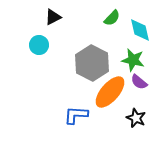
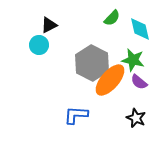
black triangle: moved 4 px left, 8 px down
cyan diamond: moved 1 px up
orange ellipse: moved 12 px up
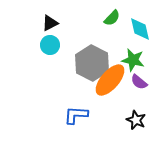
black triangle: moved 1 px right, 2 px up
cyan circle: moved 11 px right
black star: moved 2 px down
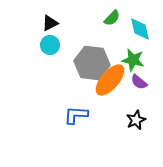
gray hexagon: rotated 20 degrees counterclockwise
black star: rotated 24 degrees clockwise
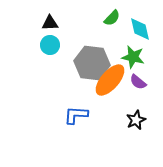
black triangle: rotated 24 degrees clockwise
green star: moved 3 px up
purple semicircle: moved 1 px left
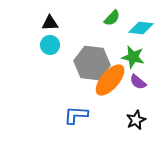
cyan diamond: moved 1 px right, 1 px up; rotated 70 degrees counterclockwise
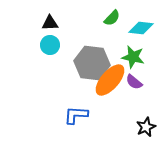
purple semicircle: moved 4 px left
black star: moved 10 px right, 7 px down
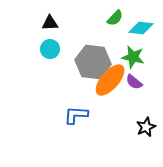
green semicircle: moved 3 px right
cyan circle: moved 4 px down
gray hexagon: moved 1 px right, 1 px up
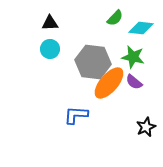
orange ellipse: moved 1 px left, 3 px down
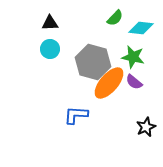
gray hexagon: rotated 8 degrees clockwise
